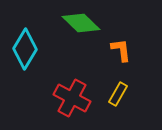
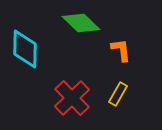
cyan diamond: rotated 30 degrees counterclockwise
red cross: rotated 18 degrees clockwise
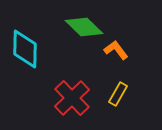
green diamond: moved 3 px right, 4 px down
orange L-shape: moved 5 px left; rotated 30 degrees counterclockwise
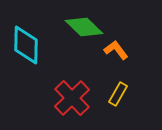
cyan diamond: moved 1 px right, 4 px up
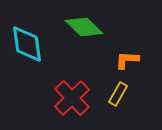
cyan diamond: moved 1 px right, 1 px up; rotated 9 degrees counterclockwise
orange L-shape: moved 11 px right, 10 px down; rotated 50 degrees counterclockwise
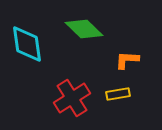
green diamond: moved 2 px down
yellow rectangle: rotated 50 degrees clockwise
red cross: rotated 12 degrees clockwise
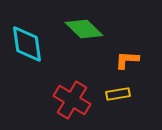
red cross: moved 2 px down; rotated 27 degrees counterclockwise
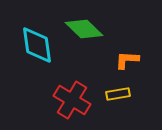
cyan diamond: moved 10 px right, 1 px down
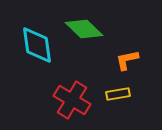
orange L-shape: rotated 15 degrees counterclockwise
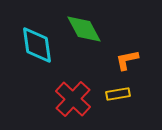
green diamond: rotated 18 degrees clockwise
red cross: moved 1 px right, 1 px up; rotated 12 degrees clockwise
